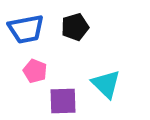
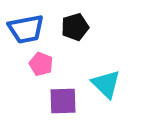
pink pentagon: moved 6 px right, 7 px up
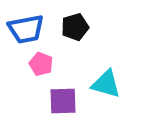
cyan triangle: rotated 28 degrees counterclockwise
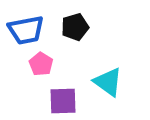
blue trapezoid: moved 1 px down
pink pentagon: rotated 10 degrees clockwise
cyan triangle: moved 2 px right, 2 px up; rotated 20 degrees clockwise
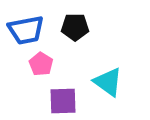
black pentagon: rotated 16 degrees clockwise
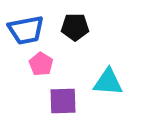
cyan triangle: rotated 32 degrees counterclockwise
